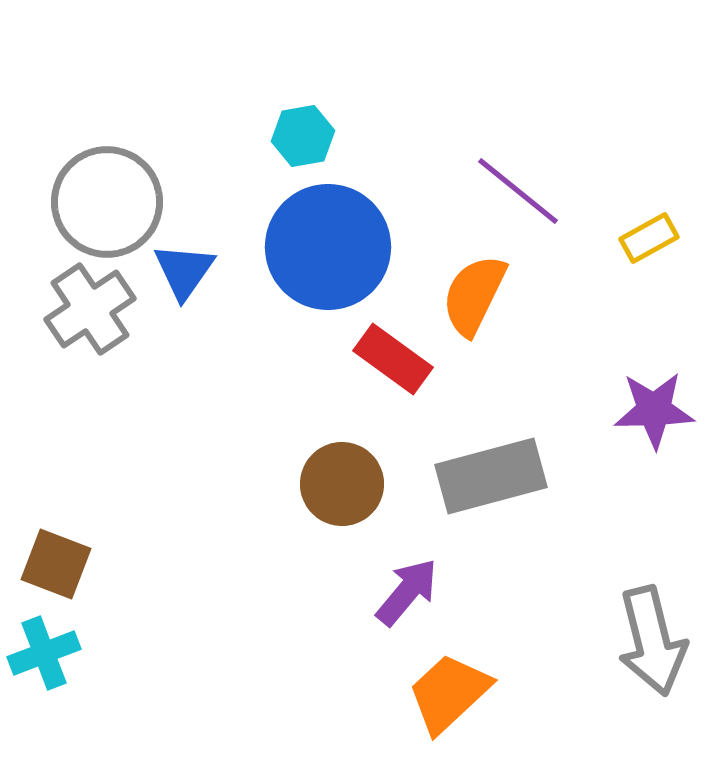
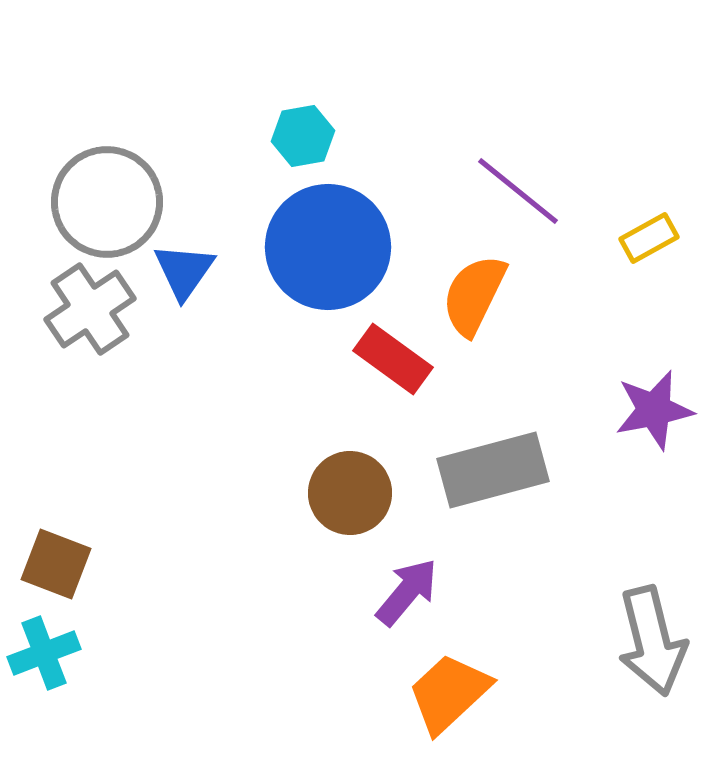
purple star: rotated 10 degrees counterclockwise
gray rectangle: moved 2 px right, 6 px up
brown circle: moved 8 px right, 9 px down
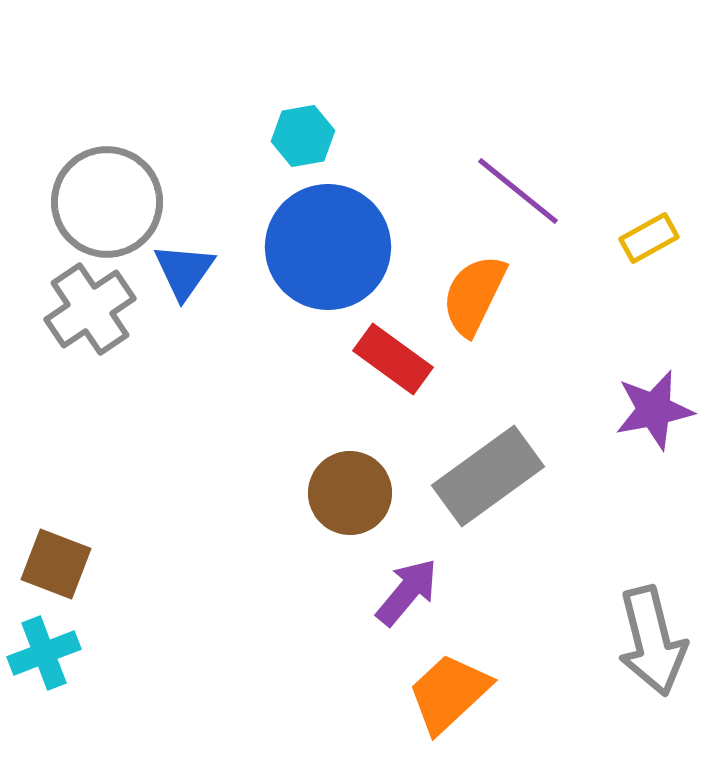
gray rectangle: moved 5 px left, 6 px down; rotated 21 degrees counterclockwise
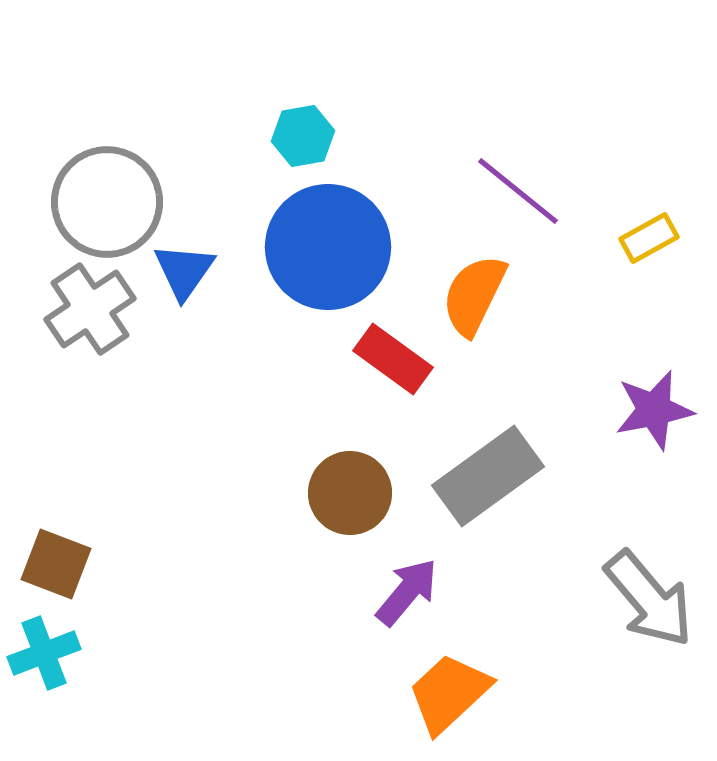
gray arrow: moved 3 px left, 42 px up; rotated 26 degrees counterclockwise
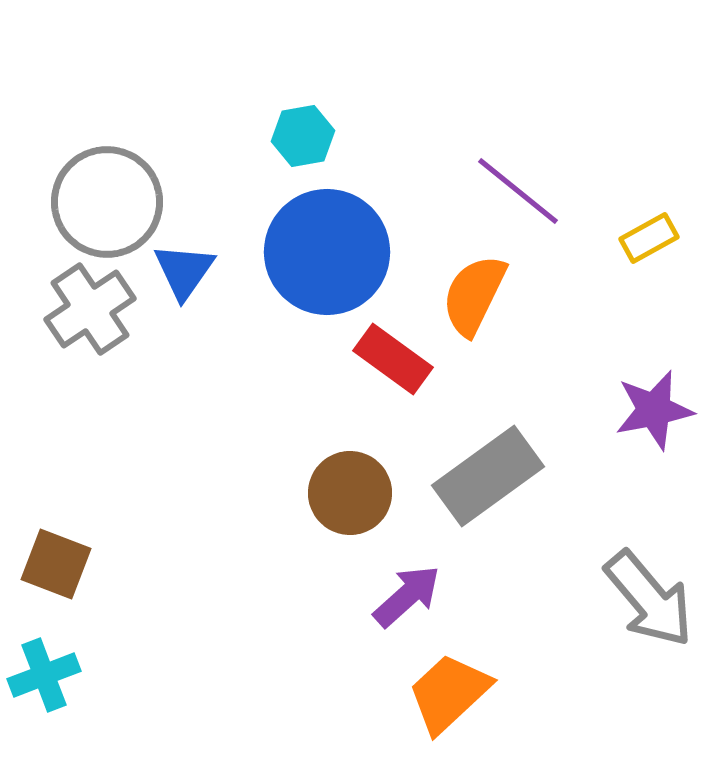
blue circle: moved 1 px left, 5 px down
purple arrow: moved 4 px down; rotated 8 degrees clockwise
cyan cross: moved 22 px down
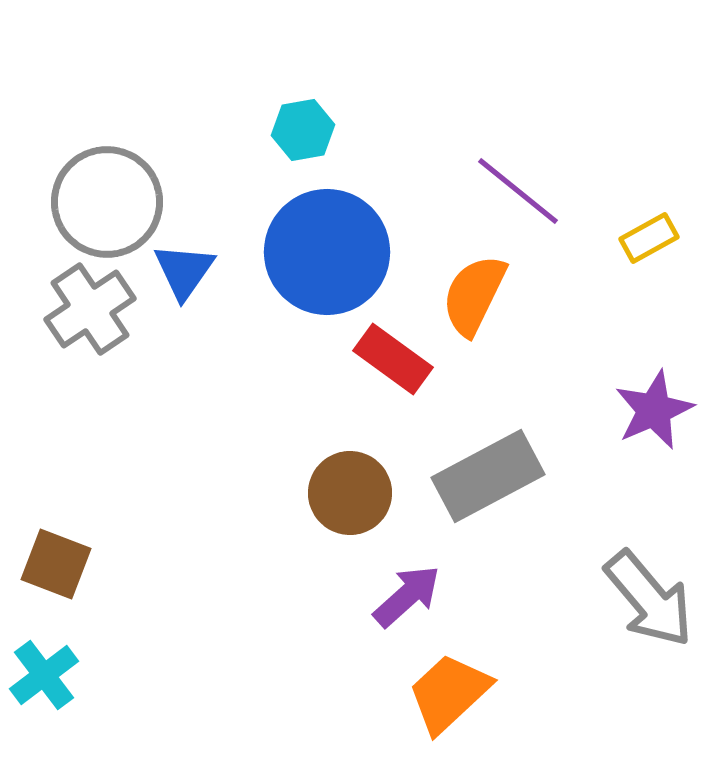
cyan hexagon: moved 6 px up
purple star: rotated 12 degrees counterclockwise
gray rectangle: rotated 8 degrees clockwise
cyan cross: rotated 16 degrees counterclockwise
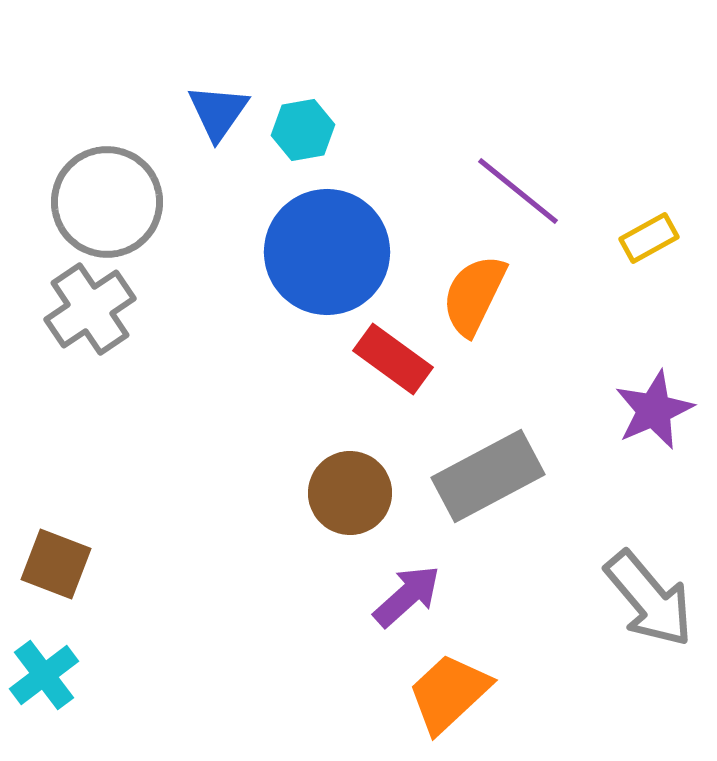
blue triangle: moved 34 px right, 159 px up
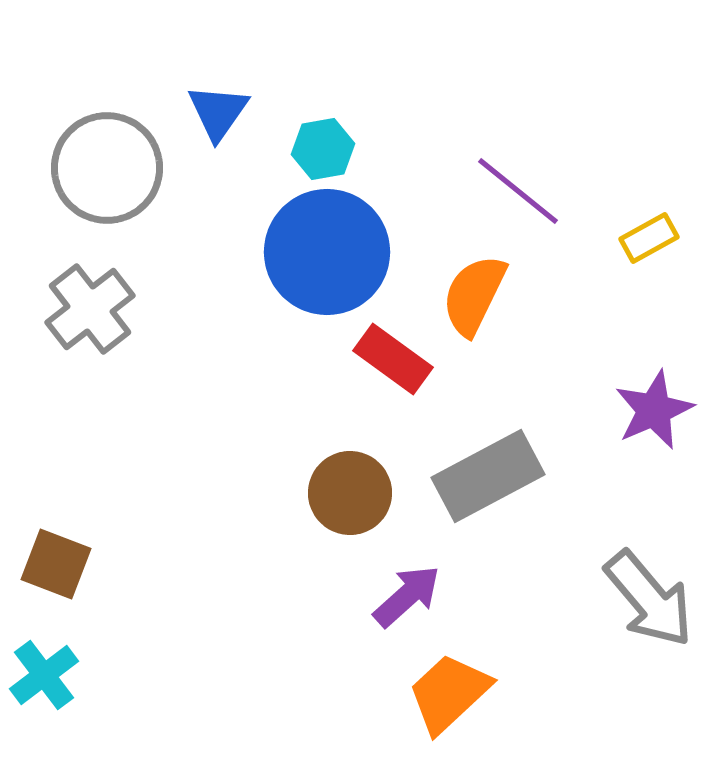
cyan hexagon: moved 20 px right, 19 px down
gray circle: moved 34 px up
gray cross: rotated 4 degrees counterclockwise
